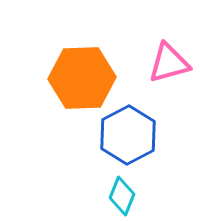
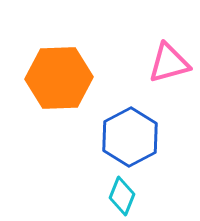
orange hexagon: moved 23 px left
blue hexagon: moved 2 px right, 2 px down
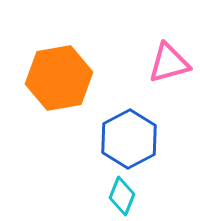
orange hexagon: rotated 8 degrees counterclockwise
blue hexagon: moved 1 px left, 2 px down
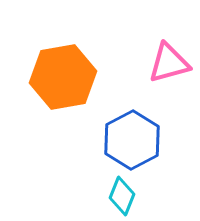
orange hexagon: moved 4 px right, 1 px up
blue hexagon: moved 3 px right, 1 px down
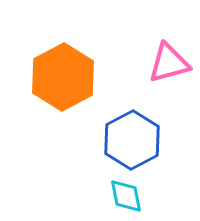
orange hexagon: rotated 18 degrees counterclockwise
cyan diamond: moved 4 px right; rotated 33 degrees counterclockwise
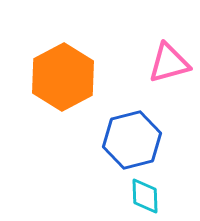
blue hexagon: rotated 14 degrees clockwise
cyan diamond: moved 19 px right; rotated 9 degrees clockwise
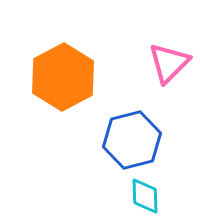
pink triangle: rotated 30 degrees counterclockwise
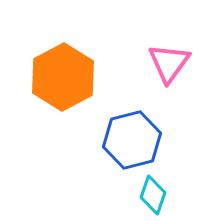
pink triangle: rotated 9 degrees counterclockwise
cyan diamond: moved 8 px right, 1 px up; rotated 21 degrees clockwise
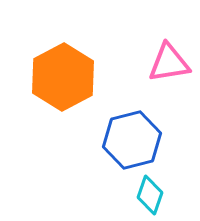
pink triangle: rotated 45 degrees clockwise
cyan diamond: moved 3 px left
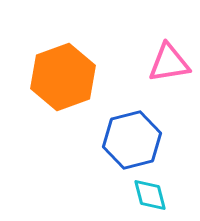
orange hexagon: rotated 8 degrees clockwise
cyan diamond: rotated 33 degrees counterclockwise
